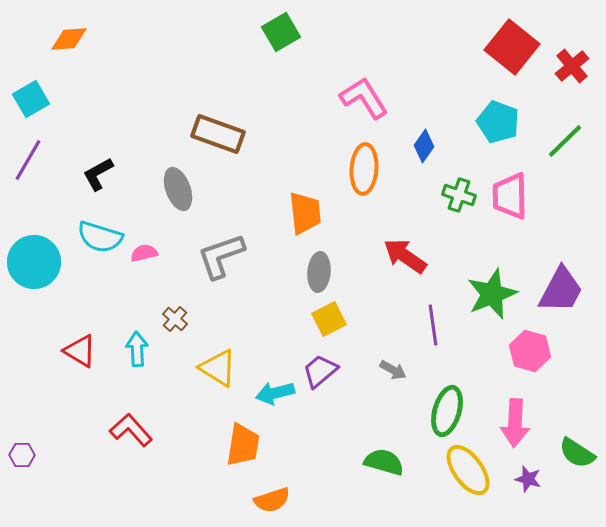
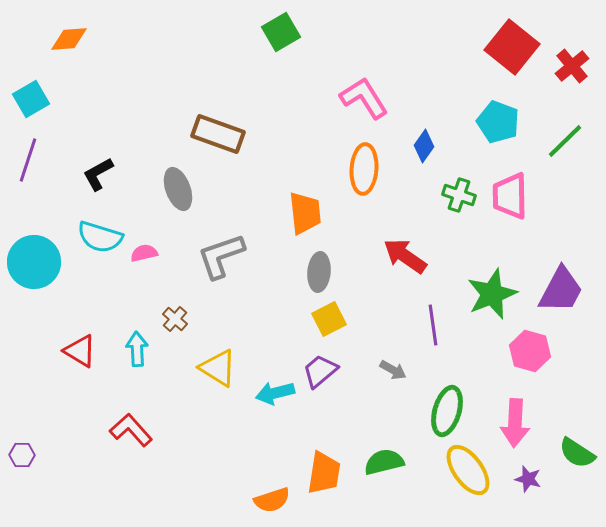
purple line at (28, 160): rotated 12 degrees counterclockwise
orange trapezoid at (243, 445): moved 81 px right, 28 px down
green semicircle at (384, 462): rotated 30 degrees counterclockwise
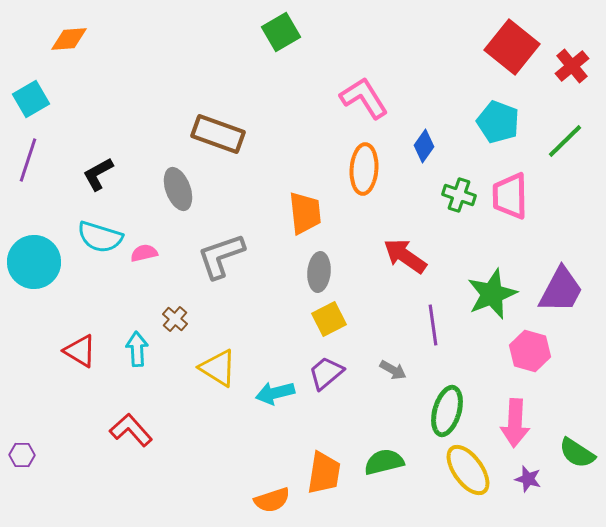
purple trapezoid at (320, 371): moved 6 px right, 2 px down
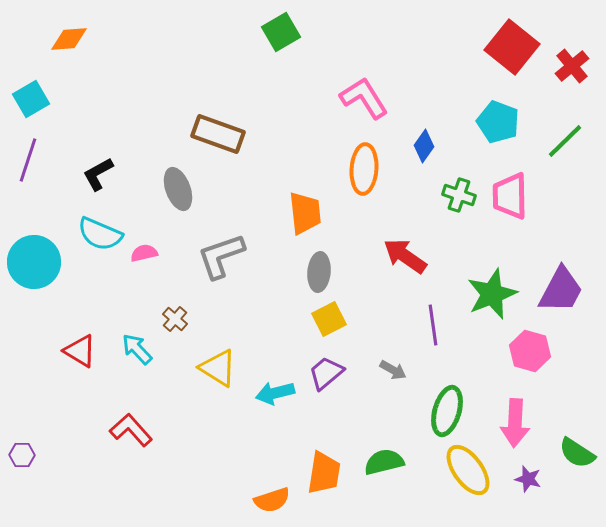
cyan semicircle at (100, 237): moved 3 px up; rotated 6 degrees clockwise
cyan arrow at (137, 349): rotated 40 degrees counterclockwise
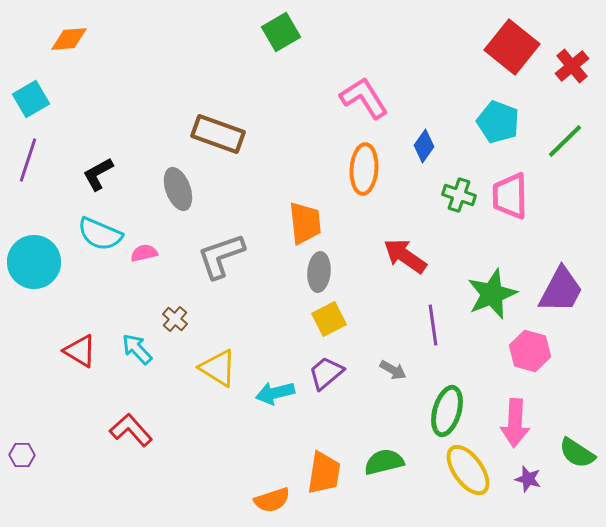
orange trapezoid at (305, 213): moved 10 px down
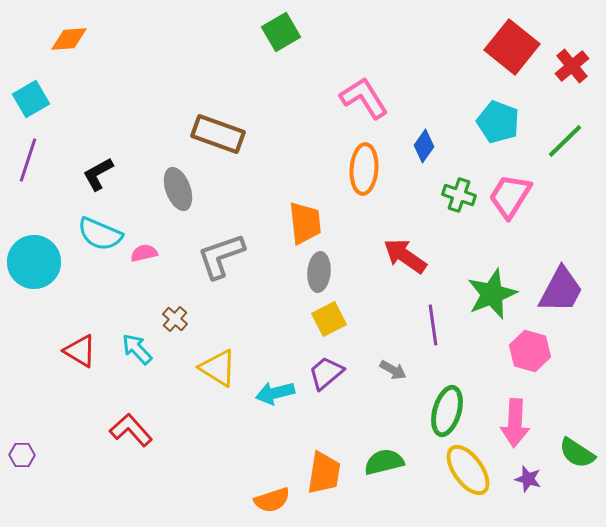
pink trapezoid at (510, 196): rotated 33 degrees clockwise
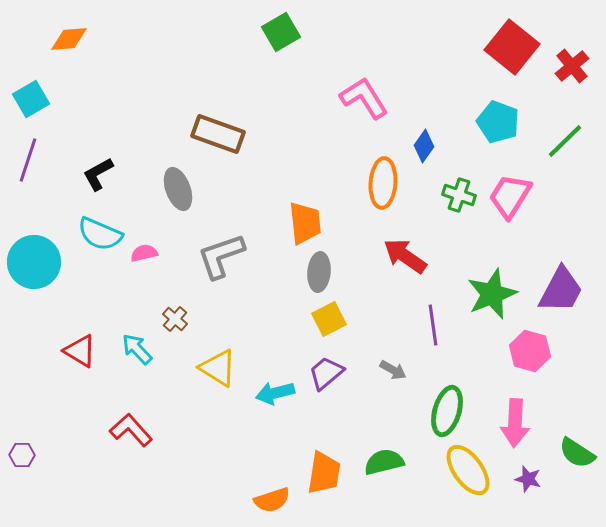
orange ellipse at (364, 169): moved 19 px right, 14 px down
